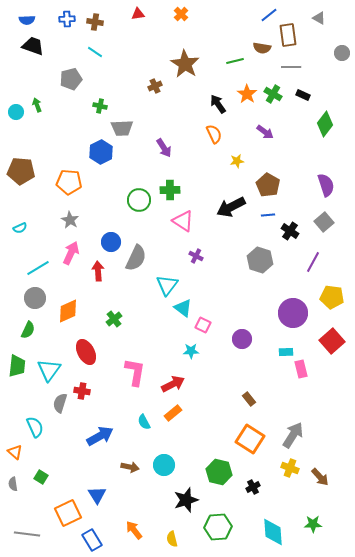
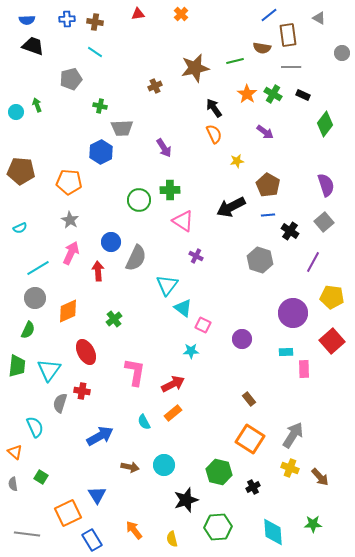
brown star at (185, 64): moved 10 px right, 4 px down; rotated 28 degrees clockwise
black arrow at (218, 104): moved 4 px left, 4 px down
pink rectangle at (301, 369): moved 3 px right; rotated 12 degrees clockwise
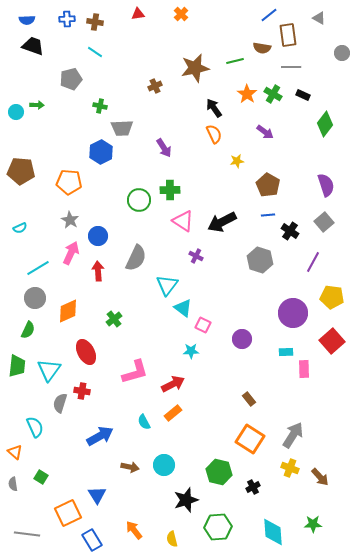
green arrow at (37, 105): rotated 112 degrees clockwise
black arrow at (231, 207): moved 9 px left, 15 px down
blue circle at (111, 242): moved 13 px left, 6 px up
pink L-shape at (135, 372): rotated 64 degrees clockwise
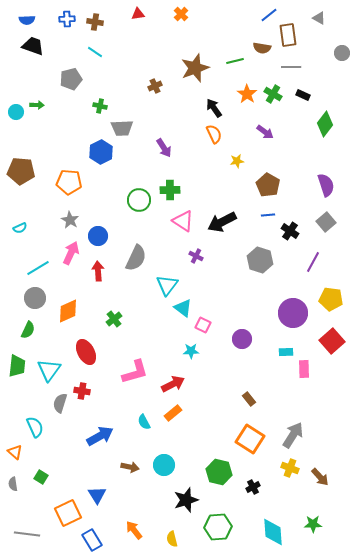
brown star at (195, 68): rotated 8 degrees counterclockwise
gray square at (324, 222): moved 2 px right
yellow pentagon at (332, 297): moved 1 px left, 2 px down
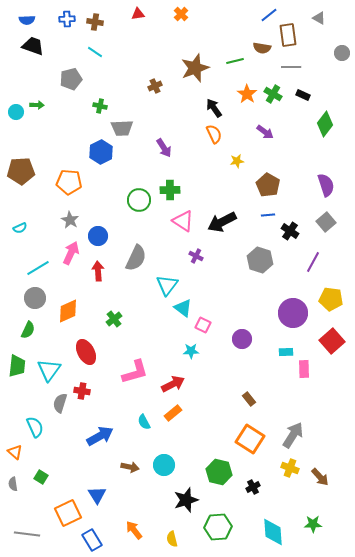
brown pentagon at (21, 171): rotated 8 degrees counterclockwise
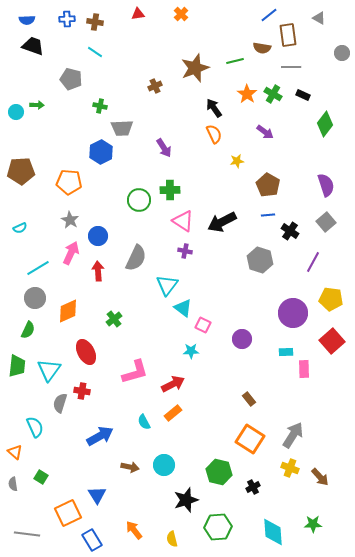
gray pentagon at (71, 79): rotated 30 degrees clockwise
purple cross at (196, 256): moved 11 px left, 5 px up; rotated 16 degrees counterclockwise
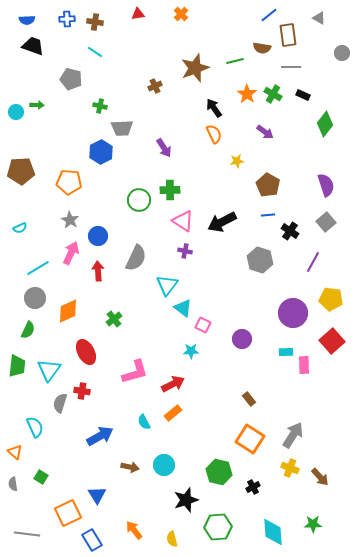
pink rectangle at (304, 369): moved 4 px up
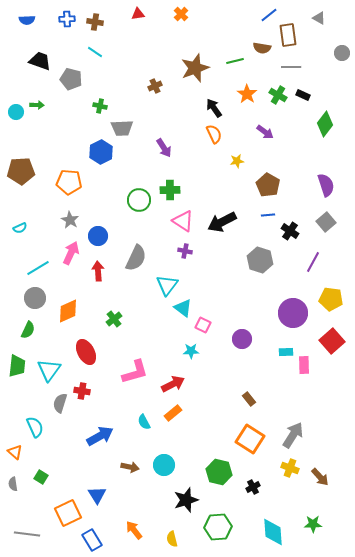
black trapezoid at (33, 46): moved 7 px right, 15 px down
green cross at (273, 94): moved 5 px right, 1 px down
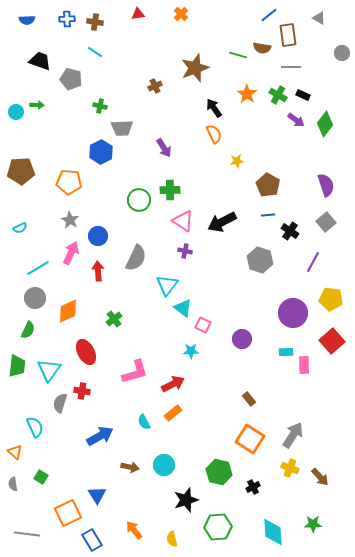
green line at (235, 61): moved 3 px right, 6 px up; rotated 30 degrees clockwise
purple arrow at (265, 132): moved 31 px right, 12 px up
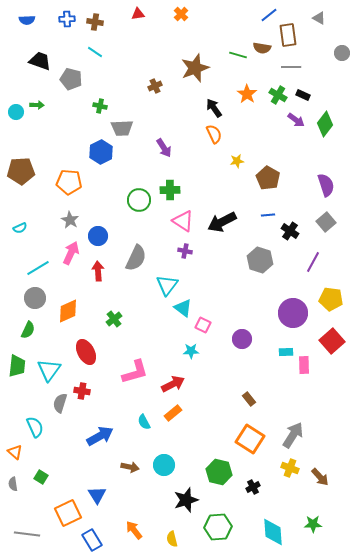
brown pentagon at (268, 185): moved 7 px up
